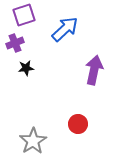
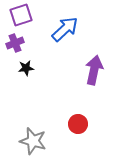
purple square: moved 3 px left
gray star: rotated 24 degrees counterclockwise
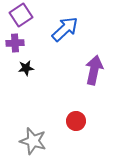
purple square: rotated 15 degrees counterclockwise
purple cross: rotated 18 degrees clockwise
red circle: moved 2 px left, 3 px up
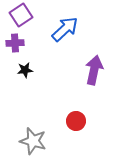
black star: moved 1 px left, 2 px down
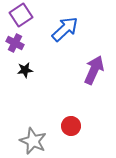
purple cross: rotated 30 degrees clockwise
purple arrow: rotated 12 degrees clockwise
red circle: moved 5 px left, 5 px down
gray star: rotated 8 degrees clockwise
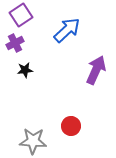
blue arrow: moved 2 px right, 1 px down
purple cross: rotated 36 degrees clockwise
purple arrow: moved 2 px right
gray star: rotated 20 degrees counterclockwise
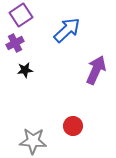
red circle: moved 2 px right
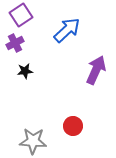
black star: moved 1 px down
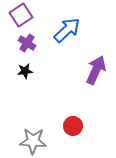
purple cross: moved 12 px right; rotated 30 degrees counterclockwise
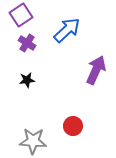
black star: moved 2 px right, 9 px down
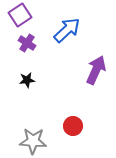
purple square: moved 1 px left
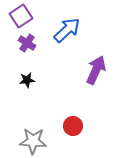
purple square: moved 1 px right, 1 px down
